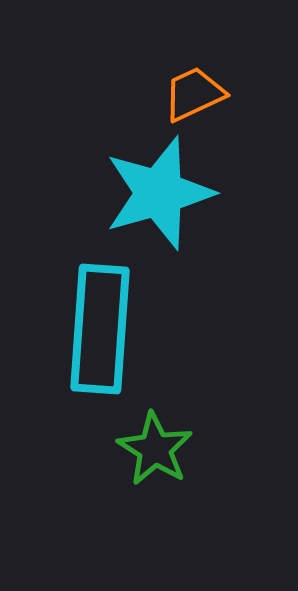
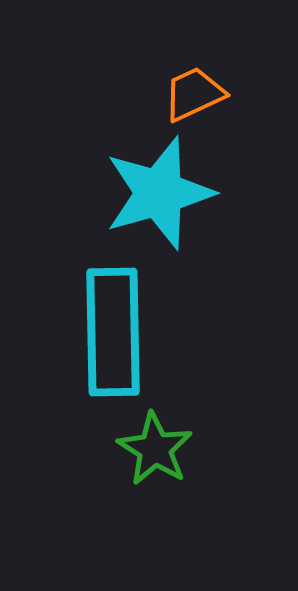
cyan rectangle: moved 13 px right, 3 px down; rotated 5 degrees counterclockwise
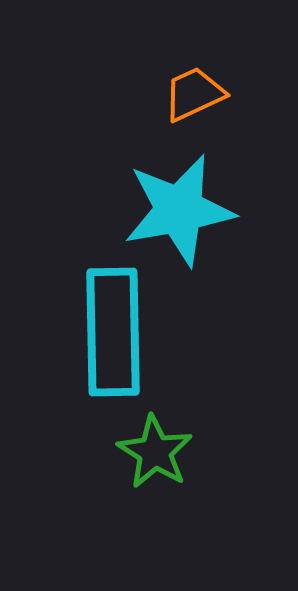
cyan star: moved 20 px right, 17 px down; rotated 6 degrees clockwise
green star: moved 3 px down
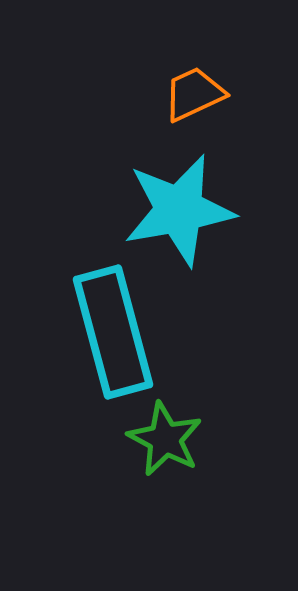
cyan rectangle: rotated 14 degrees counterclockwise
green star: moved 10 px right, 13 px up; rotated 4 degrees counterclockwise
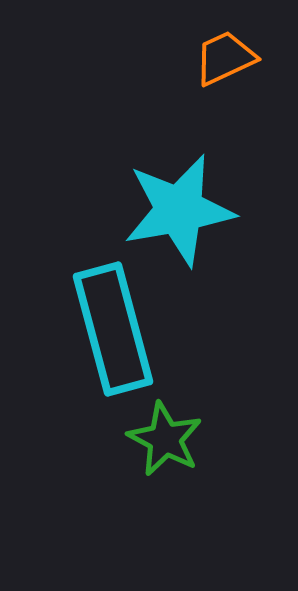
orange trapezoid: moved 31 px right, 36 px up
cyan rectangle: moved 3 px up
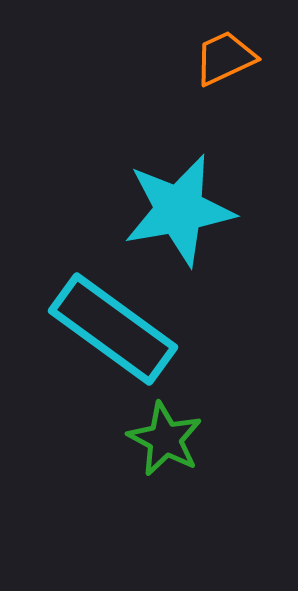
cyan rectangle: rotated 39 degrees counterclockwise
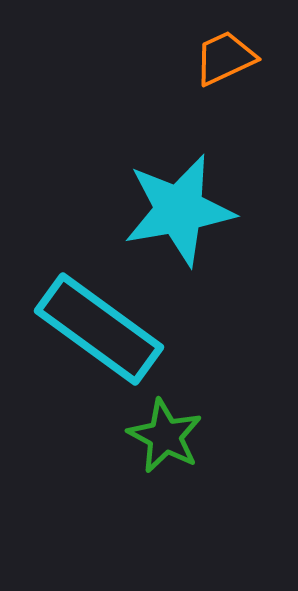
cyan rectangle: moved 14 px left
green star: moved 3 px up
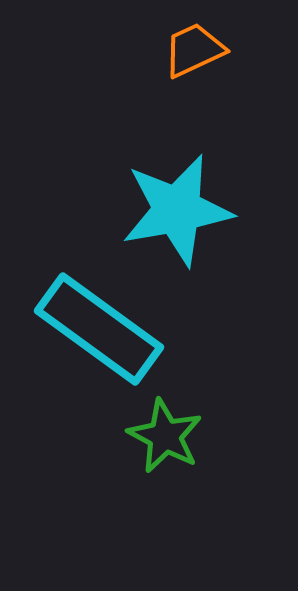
orange trapezoid: moved 31 px left, 8 px up
cyan star: moved 2 px left
